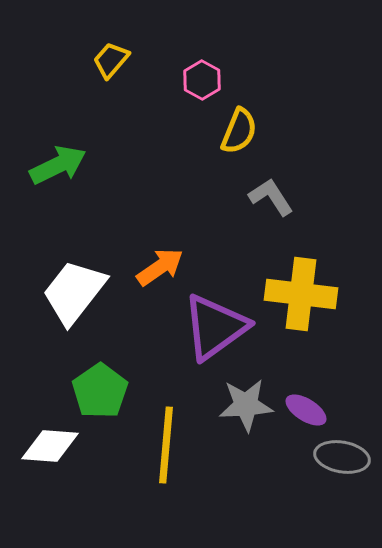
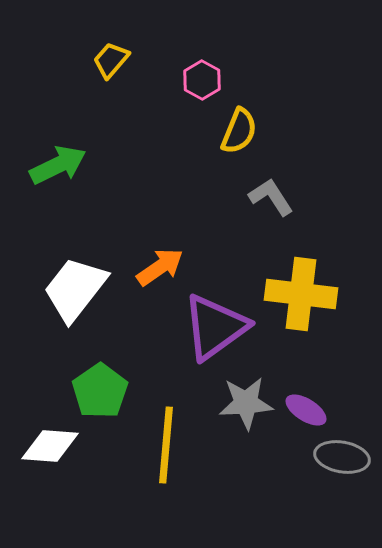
white trapezoid: moved 1 px right, 3 px up
gray star: moved 2 px up
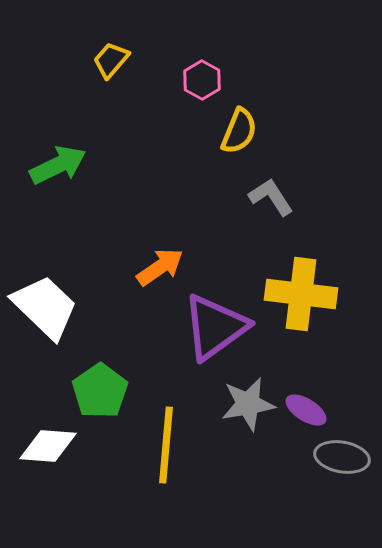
white trapezoid: moved 30 px left, 18 px down; rotated 96 degrees clockwise
gray star: moved 2 px right, 1 px down; rotated 6 degrees counterclockwise
white diamond: moved 2 px left
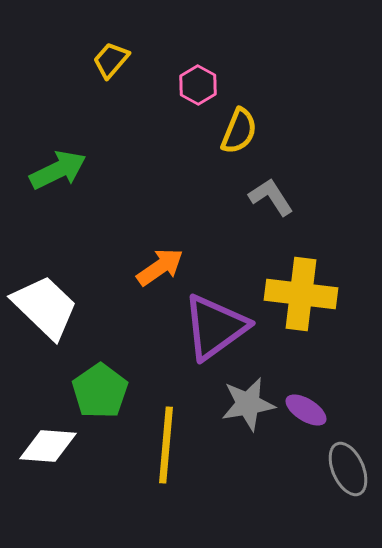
pink hexagon: moved 4 px left, 5 px down
green arrow: moved 5 px down
gray ellipse: moved 6 px right, 12 px down; rotated 56 degrees clockwise
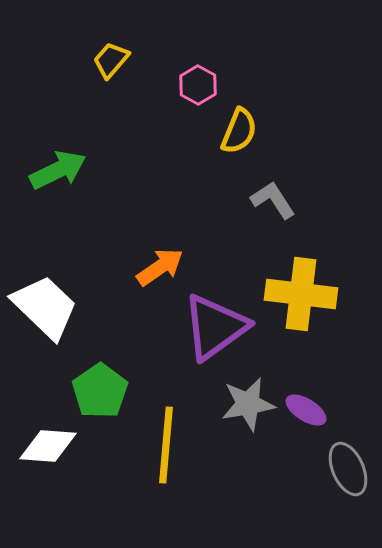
gray L-shape: moved 2 px right, 3 px down
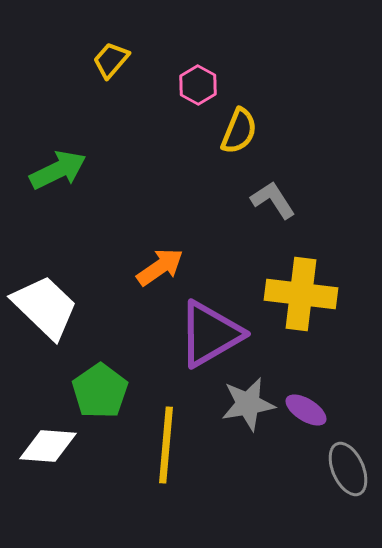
purple triangle: moved 5 px left, 7 px down; rotated 6 degrees clockwise
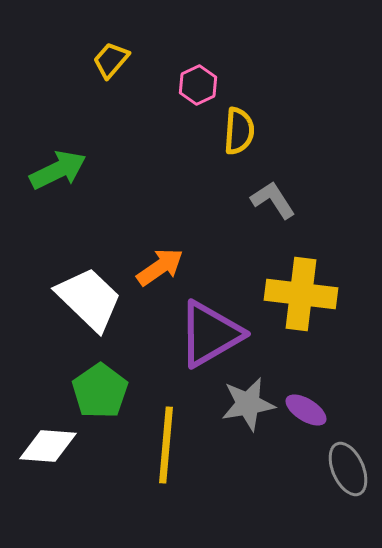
pink hexagon: rotated 6 degrees clockwise
yellow semicircle: rotated 18 degrees counterclockwise
white trapezoid: moved 44 px right, 8 px up
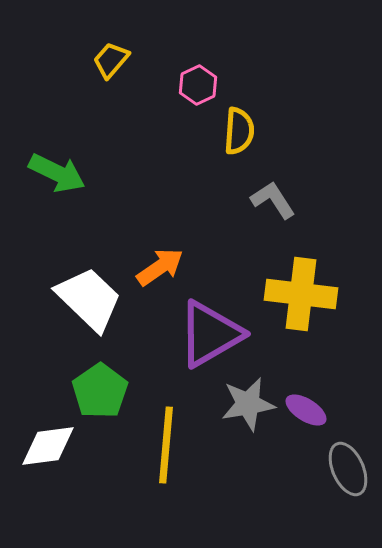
green arrow: moved 1 px left, 3 px down; rotated 52 degrees clockwise
white diamond: rotated 12 degrees counterclockwise
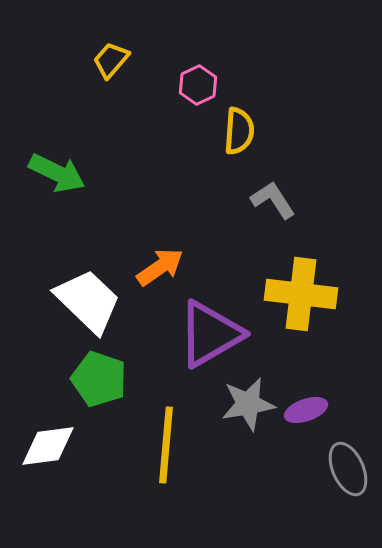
white trapezoid: moved 1 px left, 2 px down
green pentagon: moved 1 px left, 12 px up; rotated 18 degrees counterclockwise
purple ellipse: rotated 51 degrees counterclockwise
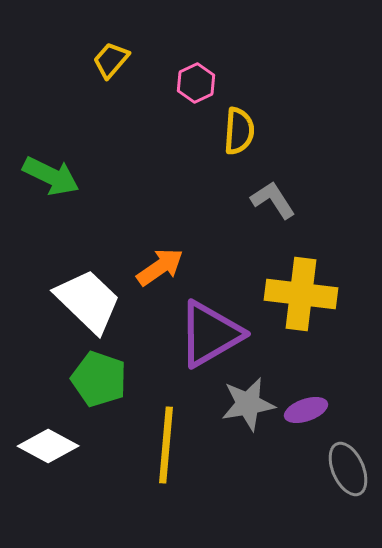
pink hexagon: moved 2 px left, 2 px up
green arrow: moved 6 px left, 3 px down
white diamond: rotated 36 degrees clockwise
